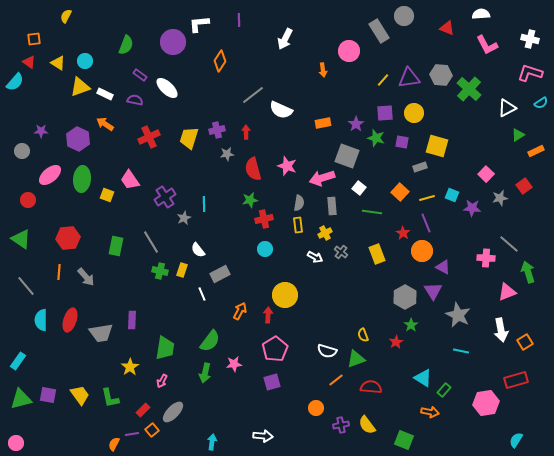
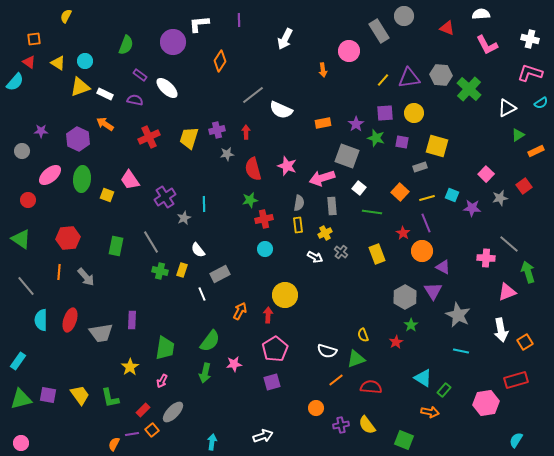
white arrow at (263, 436): rotated 24 degrees counterclockwise
pink circle at (16, 443): moved 5 px right
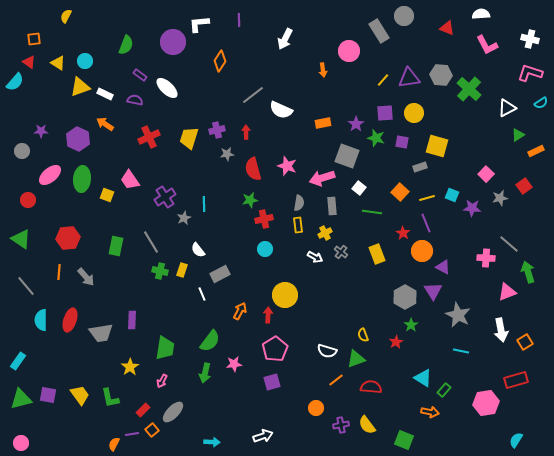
cyan arrow at (212, 442): rotated 84 degrees clockwise
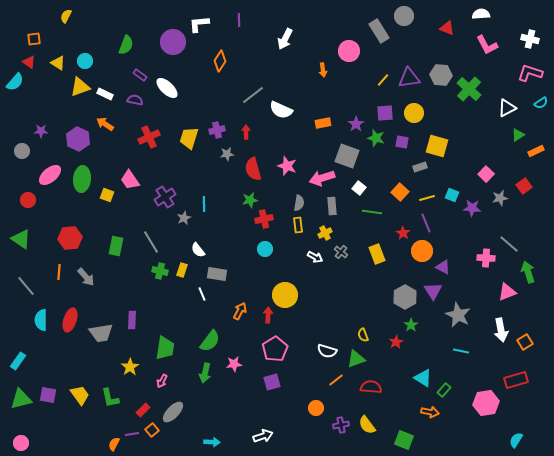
red hexagon at (68, 238): moved 2 px right
gray rectangle at (220, 274): moved 3 px left; rotated 36 degrees clockwise
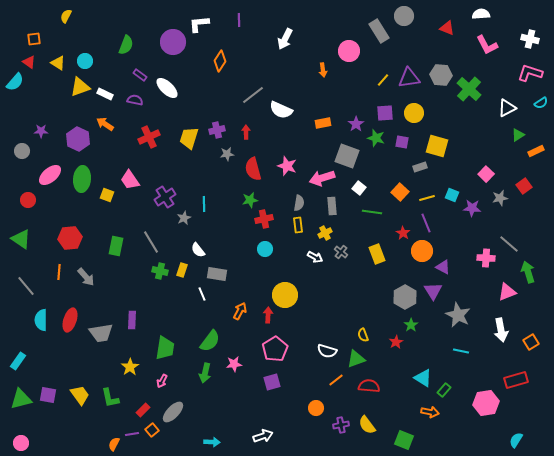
orange square at (525, 342): moved 6 px right
red semicircle at (371, 387): moved 2 px left, 1 px up
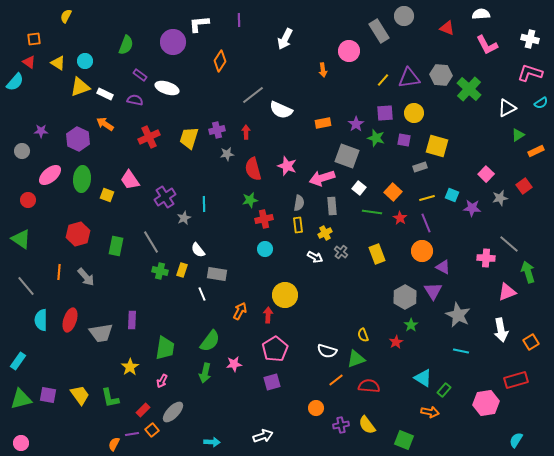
white ellipse at (167, 88): rotated 25 degrees counterclockwise
purple square at (402, 142): moved 2 px right, 2 px up
orange square at (400, 192): moved 7 px left
red star at (403, 233): moved 3 px left, 15 px up
red hexagon at (70, 238): moved 8 px right, 4 px up; rotated 10 degrees counterclockwise
